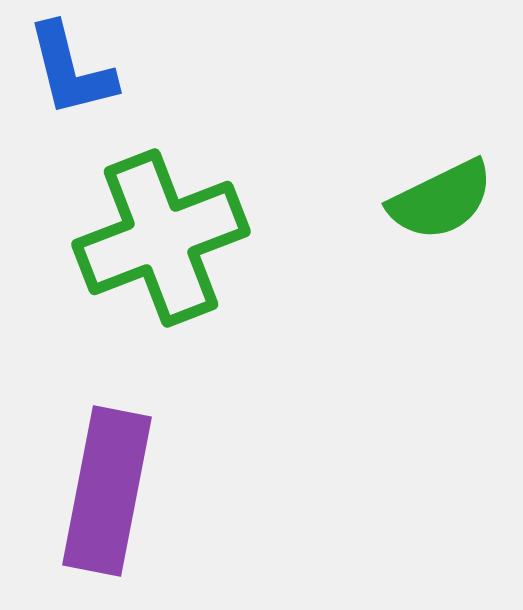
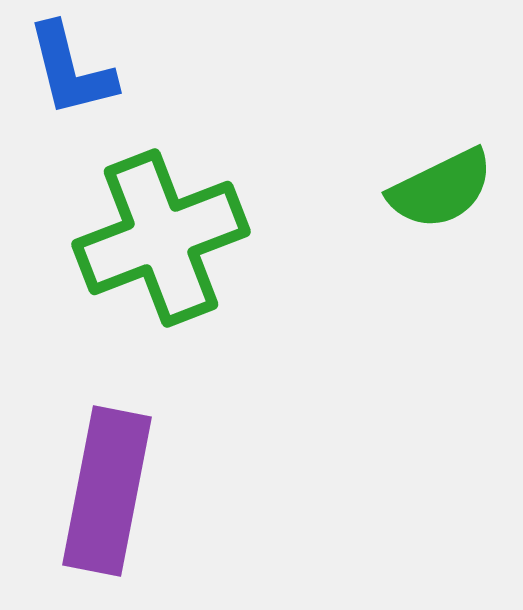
green semicircle: moved 11 px up
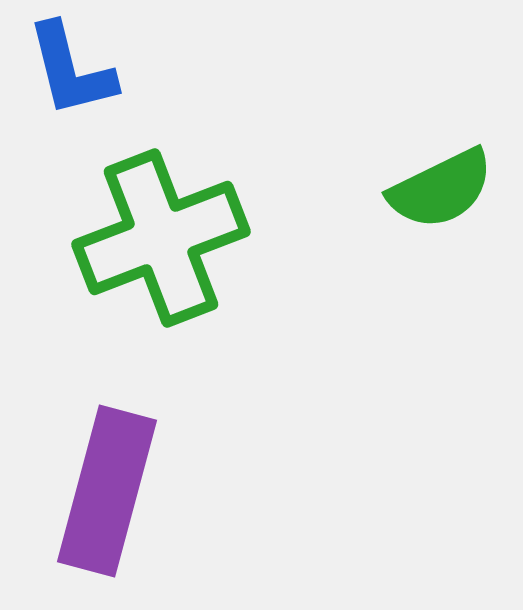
purple rectangle: rotated 4 degrees clockwise
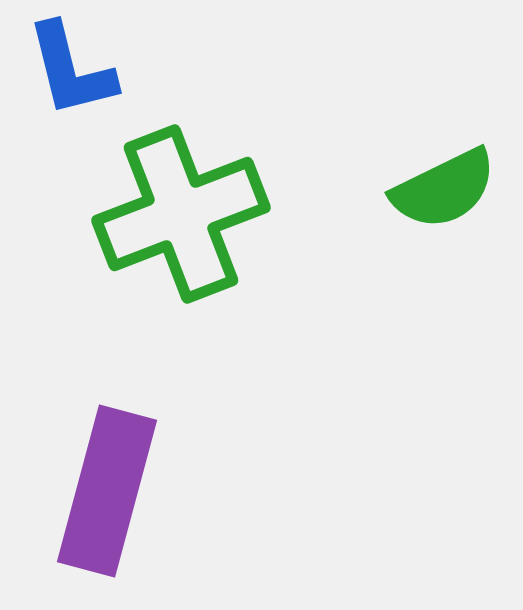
green semicircle: moved 3 px right
green cross: moved 20 px right, 24 px up
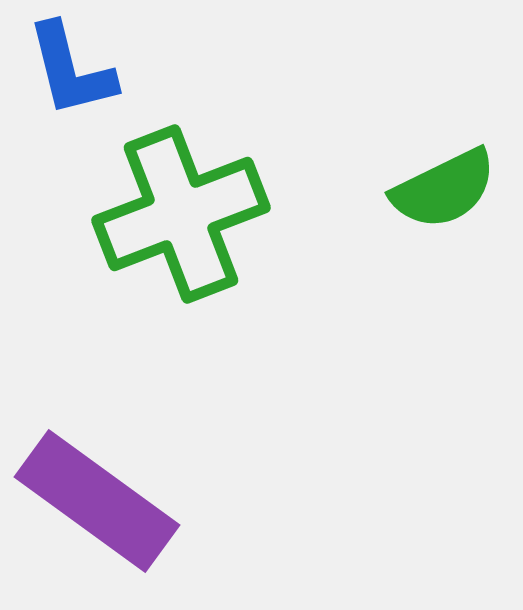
purple rectangle: moved 10 px left, 10 px down; rotated 69 degrees counterclockwise
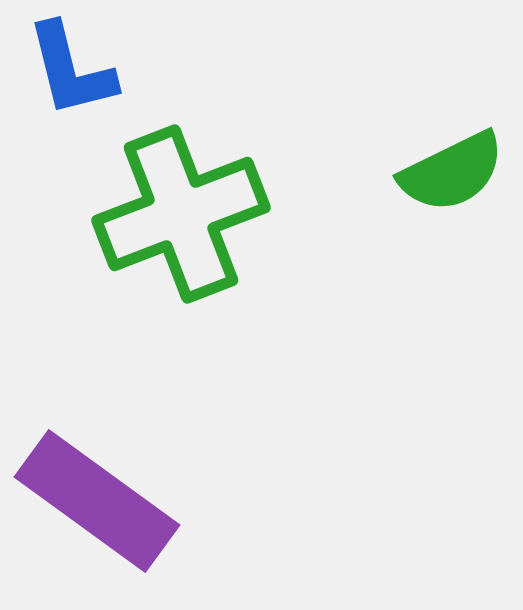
green semicircle: moved 8 px right, 17 px up
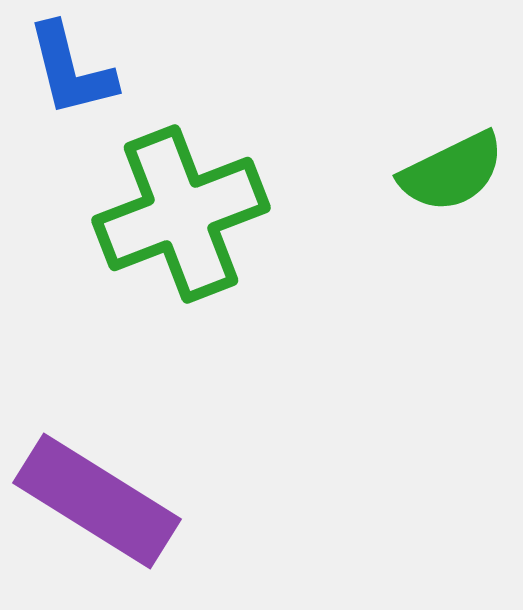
purple rectangle: rotated 4 degrees counterclockwise
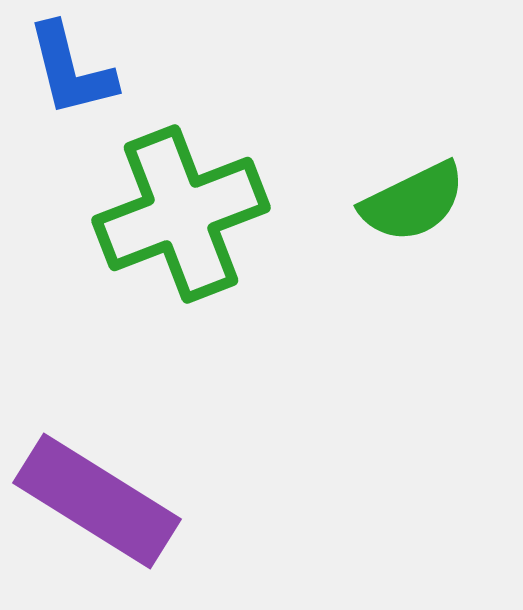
green semicircle: moved 39 px left, 30 px down
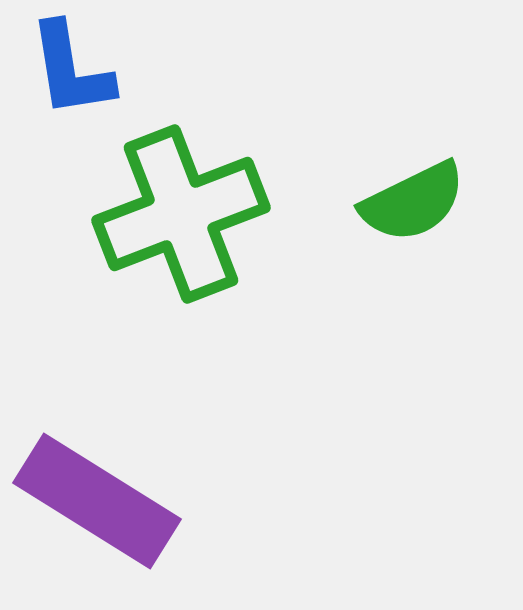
blue L-shape: rotated 5 degrees clockwise
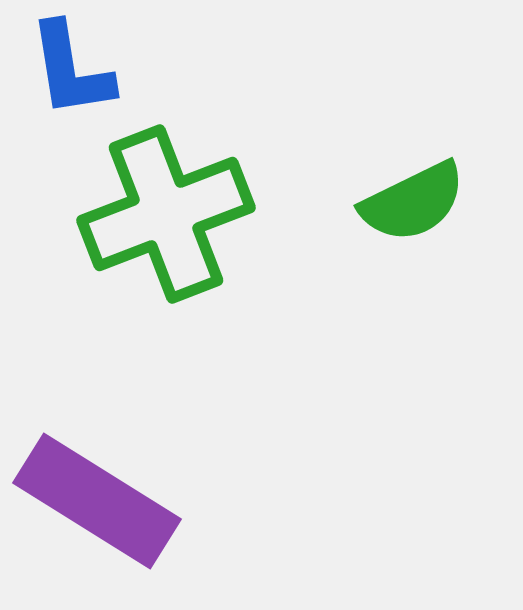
green cross: moved 15 px left
